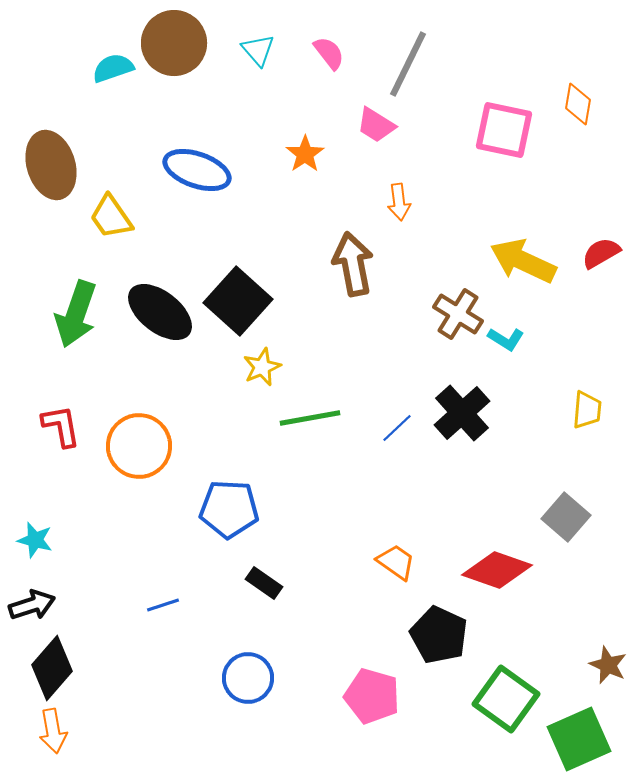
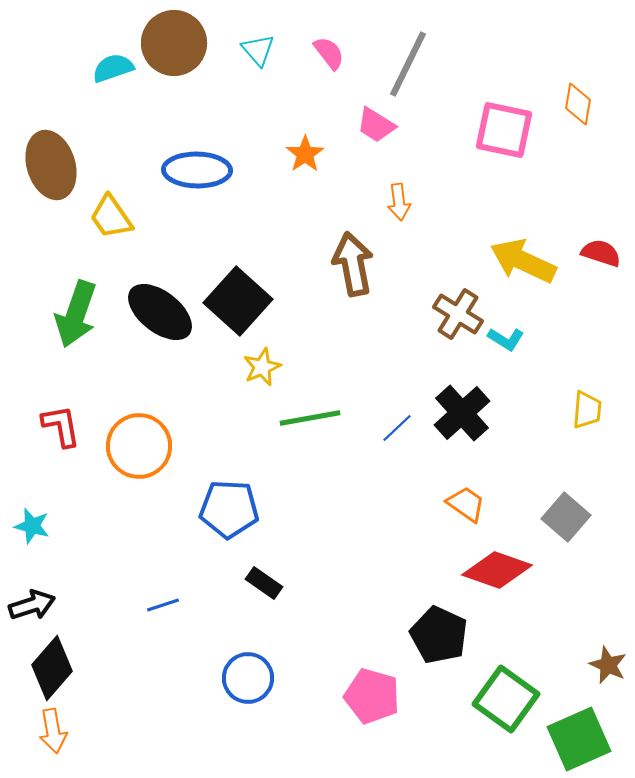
blue ellipse at (197, 170): rotated 18 degrees counterclockwise
red semicircle at (601, 253): rotated 48 degrees clockwise
cyan star at (35, 540): moved 3 px left, 14 px up
orange trapezoid at (396, 562): moved 70 px right, 58 px up
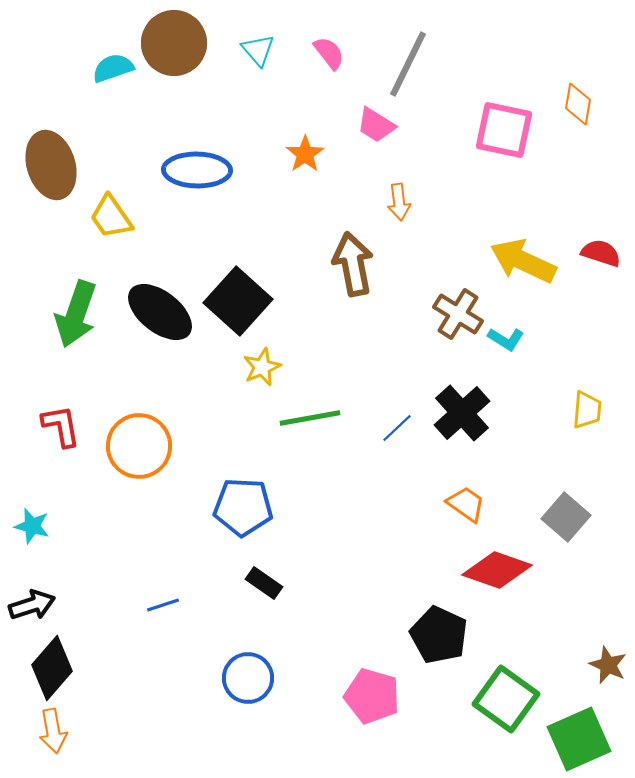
blue pentagon at (229, 509): moved 14 px right, 2 px up
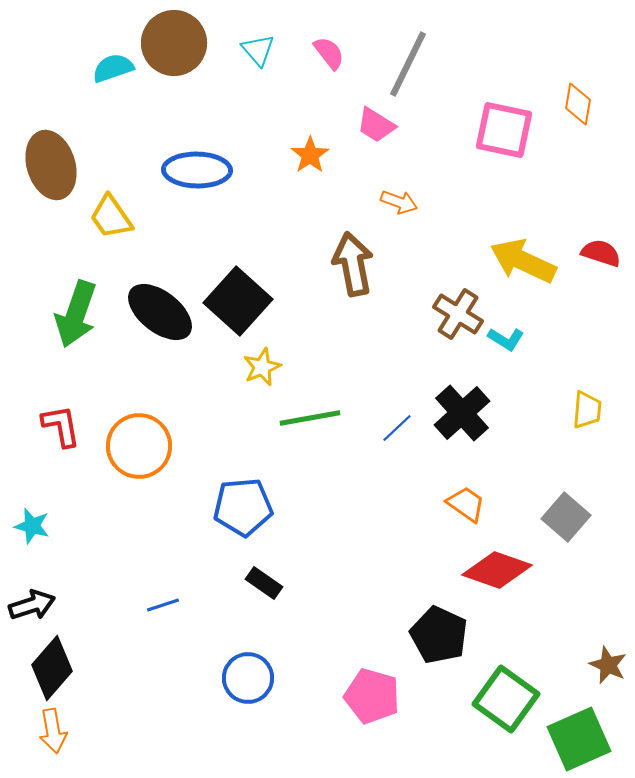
orange star at (305, 154): moved 5 px right, 1 px down
orange arrow at (399, 202): rotated 63 degrees counterclockwise
blue pentagon at (243, 507): rotated 8 degrees counterclockwise
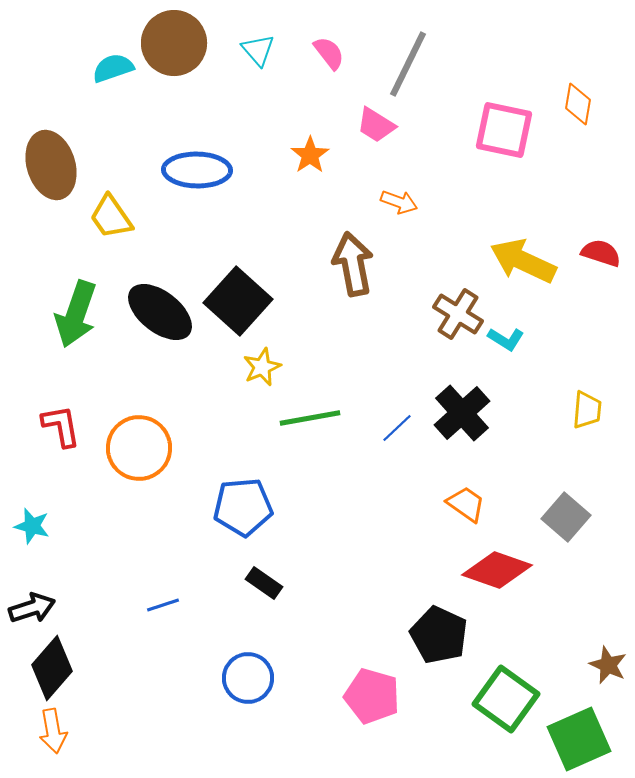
orange circle at (139, 446): moved 2 px down
black arrow at (32, 605): moved 3 px down
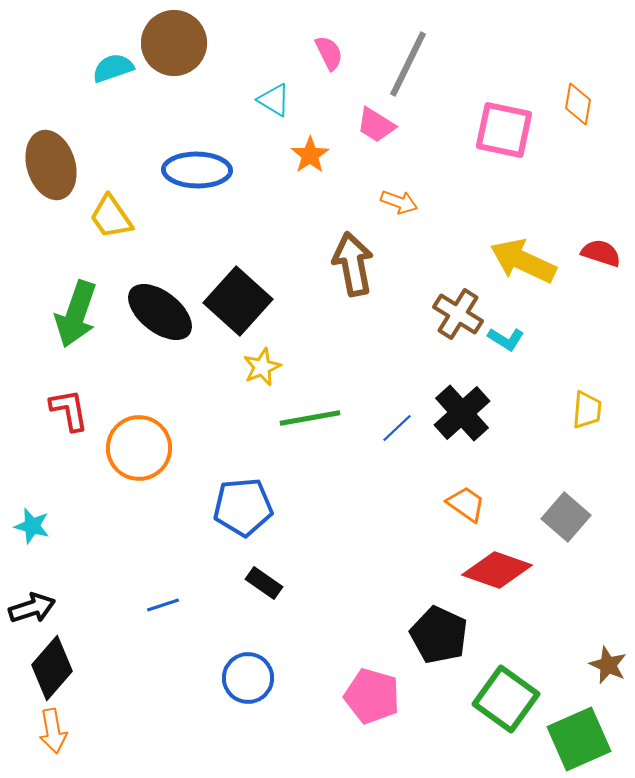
cyan triangle at (258, 50): moved 16 px right, 50 px down; rotated 18 degrees counterclockwise
pink semicircle at (329, 53): rotated 12 degrees clockwise
red L-shape at (61, 426): moved 8 px right, 16 px up
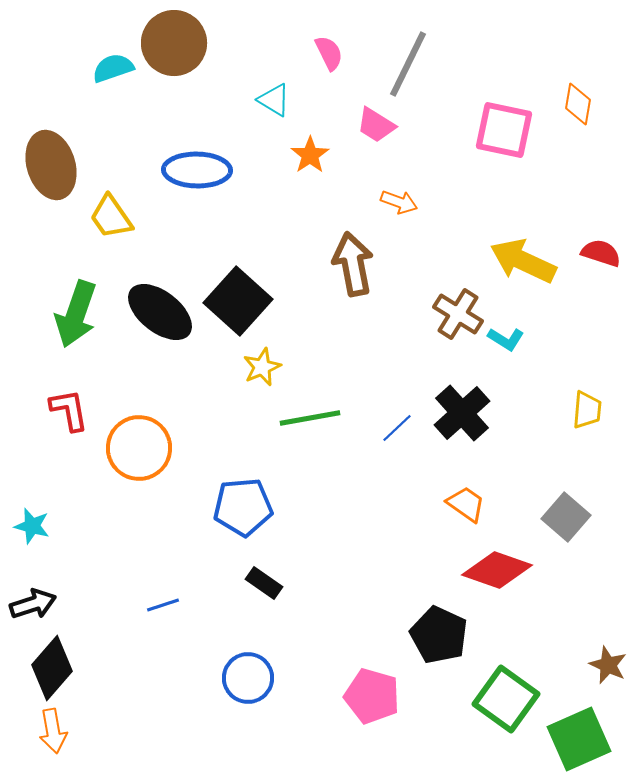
black arrow at (32, 608): moved 1 px right, 4 px up
